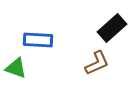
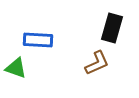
black rectangle: rotated 32 degrees counterclockwise
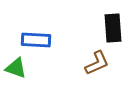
black rectangle: moved 1 px right; rotated 20 degrees counterclockwise
blue rectangle: moved 2 px left
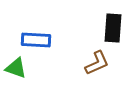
black rectangle: rotated 8 degrees clockwise
